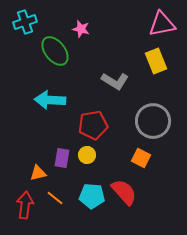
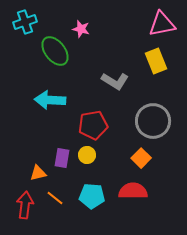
orange square: rotated 18 degrees clockwise
red semicircle: moved 9 px right, 1 px up; rotated 48 degrees counterclockwise
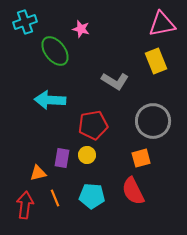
orange square: rotated 30 degrees clockwise
red semicircle: rotated 116 degrees counterclockwise
orange line: rotated 30 degrees clockwise
